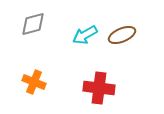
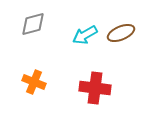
brown ellipse: moved 1 px left, 2 px up
red cross: moved 4 px left
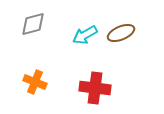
orange cross: moved 1 px right
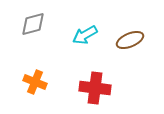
brown ellipse: moved 9 px right, 7 px down
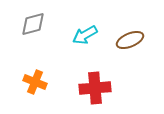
red cross: rotated 12 degrees counterclockwise
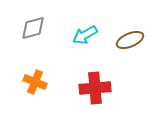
gray diamond: moved 4 px down
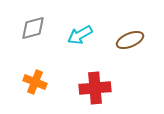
cyan arrow: moved 5 px left
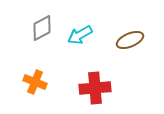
gray diamond: moved 9 px right; rotated 12 degrees counterclockwise
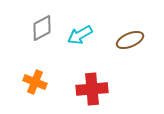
red cross: moved 3 px left, 1 px down
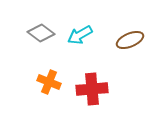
gray diamond: moved 1 px left, 5 px down; rotated 64 degrees clockwise
orange cross: moved 14 px right
